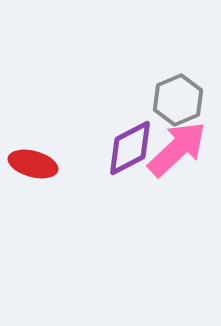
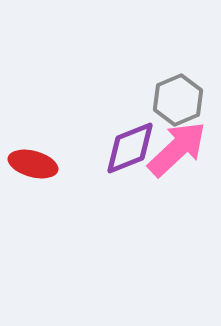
purple diamond: rotated 6 degrees clockwise
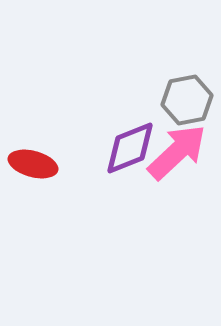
gray hexagon: moved 9 px right; rotated 12 degrees clockwise
pink arrow: moved 3 px down
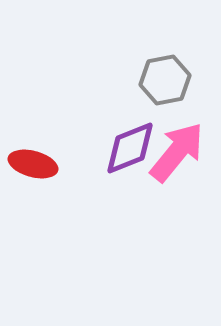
gray hexagon: moved 22 px left, 20 px up
pink arrow: rotated 8 degrees counterclockwise
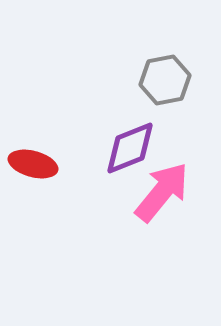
pink arrow: moved 15 px left, 40 px down
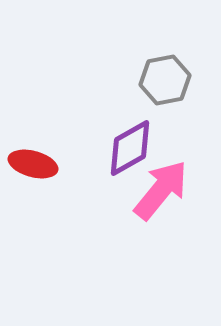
purple diamond: rotated 8 degrees counterclockwise
pink arrow: moved 1 px left, 2 px up
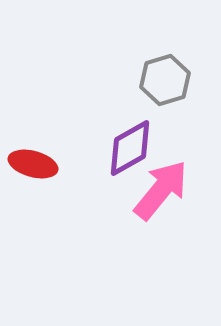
gray hexagon: rotated 6 degrees counterclockwise
